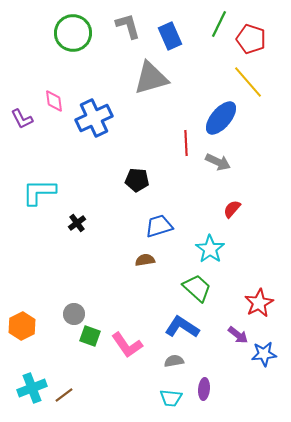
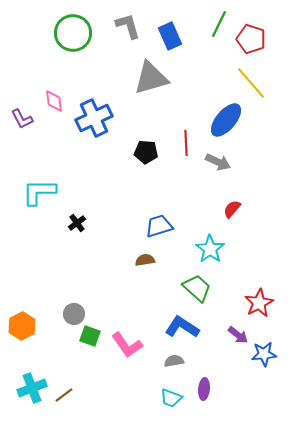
yellow line: moved 3 px right, 1 px down
blue ellipse: moved 5 px right, 2 px down
black pentagon: moved 9 px right, 28 px up
cyan trapezoid: rotated 15 degrees clockwise
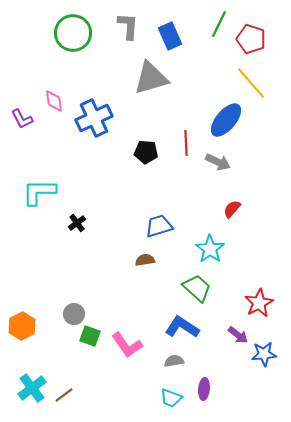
gray L-shape: rotated 20 degrees clockwise
cyan cross: rotated 16 degrees counterclockwise
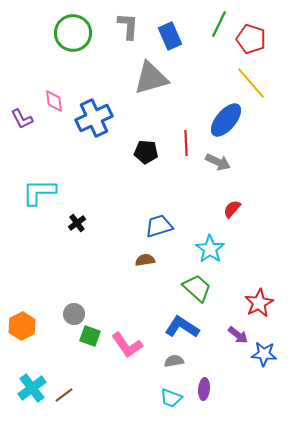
blue star: rotated 10 degrees clockwise
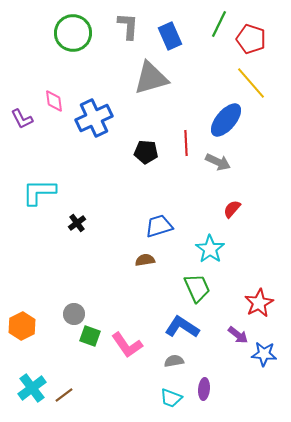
green trapezoid: rotated 24 degrees clockwise
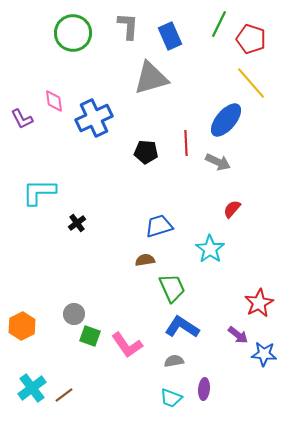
green trapezoid: moved 25 px left
